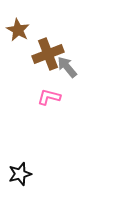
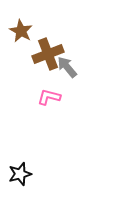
brown star: moved 3 px right, 1 px down
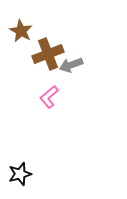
gray arrow: moved 4 px right, 2 px up; rotated 70 degrees counterclockwise
pink L-shape: rotated 55 degrees counterclockwise
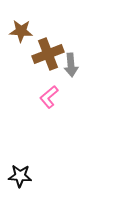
brown star: rotated 25 degrees counterclockwise
gray arrow: rotated 75 degrees counterclockwise
black star: moved 2 px down; rotated 20 degrees clockwise
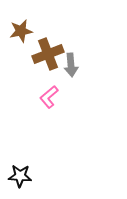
brown star: rotated 15 degrees counterclockwise
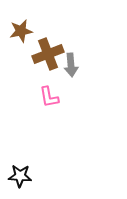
pink L-shape: rotated 60 degrees counterclockwise
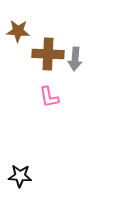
brown star: moved 3 px left; rotated 15 degrees clockwise
brown cross: rotated 24 degrees clockwise
gray arrow: moved 4 px right, 6 px up; rotated 10 degrees clockwise
